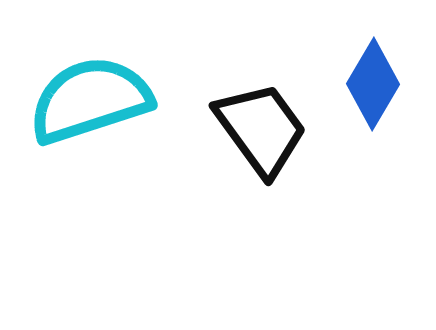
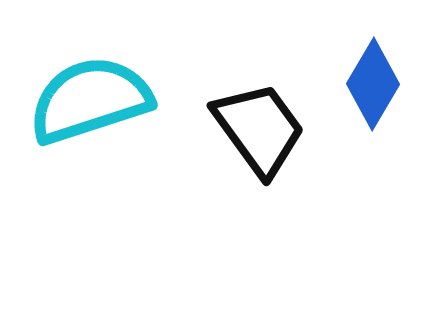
black trapezoid: moved 2 px left
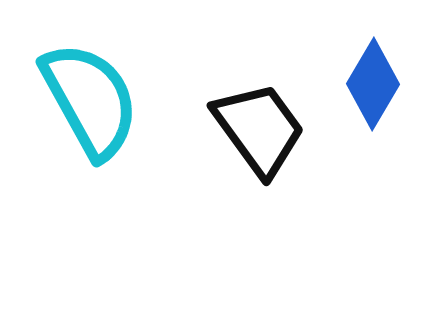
cyan semicircle: rotated 79 degrees clockwise
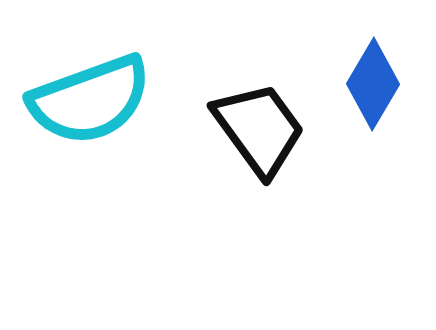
cyan semicircle: rotated 99 degrees clockwise
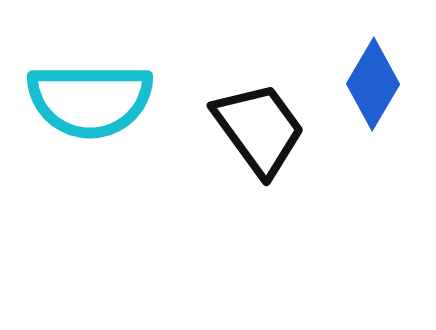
cyan semicircle: rotated 20 degrees clockwise
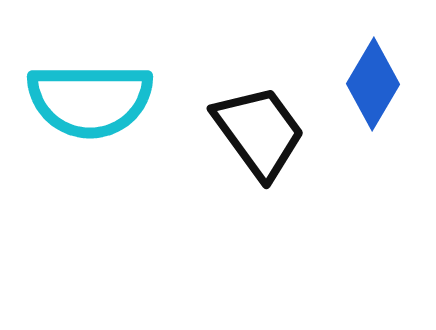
black trapezoid: moved 3 px down
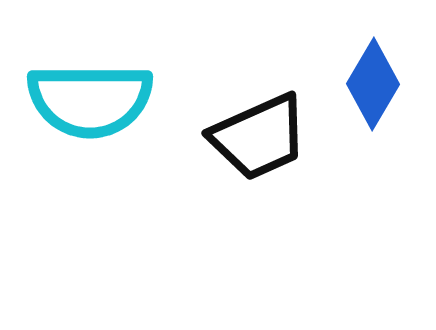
black trapezoid: moved 5 px down; rotated 102 degrees clockwise
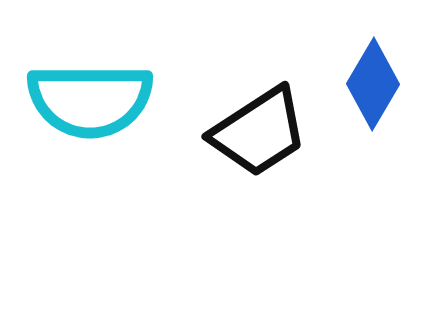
black trapezoid: moved 5 px up; rotated 9 degrees counterclockwise
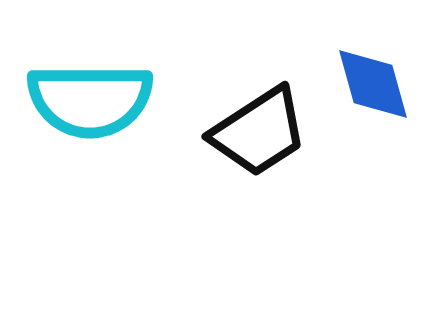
blue diamond: rotated 46 degrees counterclockwise
